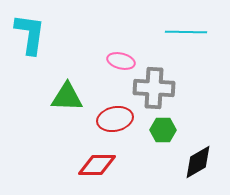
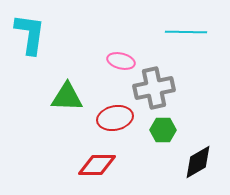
gray cross: rotated 15 degrees counterclockwise
red ellipse: moved 1 px up
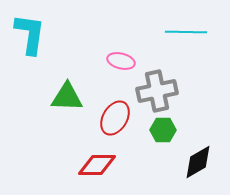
gray cross: moved 3 px right, 3 px down
red ellipse: rotated 48 degrees counterclockwise
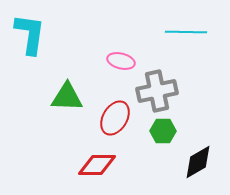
green hexagon: moved 1 px down
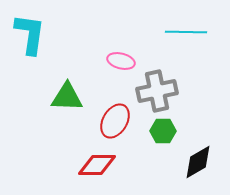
red ellipse: moved 3 px down
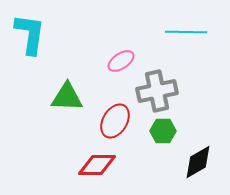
pink ellipse: rotated 48 degrees counterclockwise
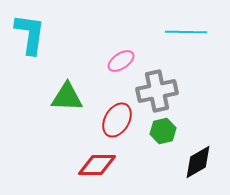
red ellipse: moved 2 px right, 1 px up
green hexagon: rotated 15 degrees counterclockwise
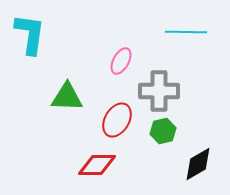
pink ellipse: rotated 28 degrees counterclockwise
gray cross: moved 2 px right; rotated 12 degrees clockwise
black diamond: moved 2 px down
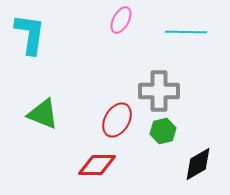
pink ellipse: moved 41 px up
green triangle: moved 24 px left, 17 px down; rotated 20 degrees clockwise
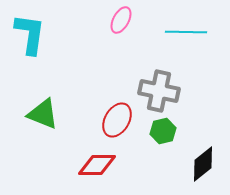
gray cross: rotated 12 degrees clockwise
black diamond: moved 5 px right; rotated 9 degrees counterclockwise
